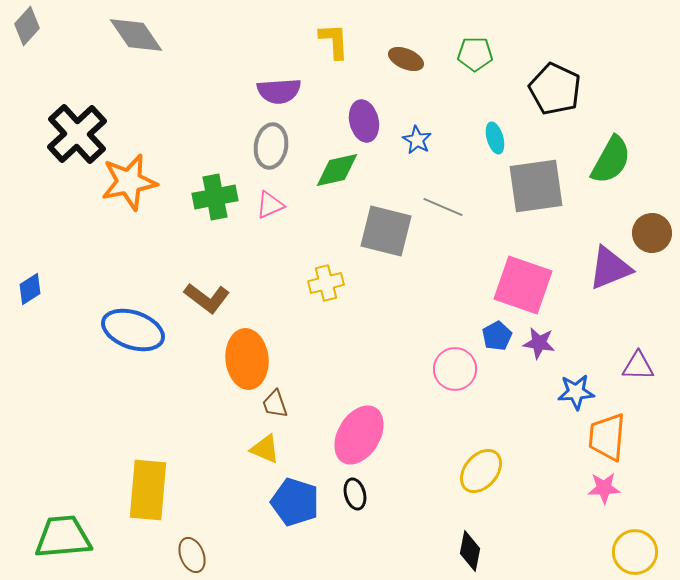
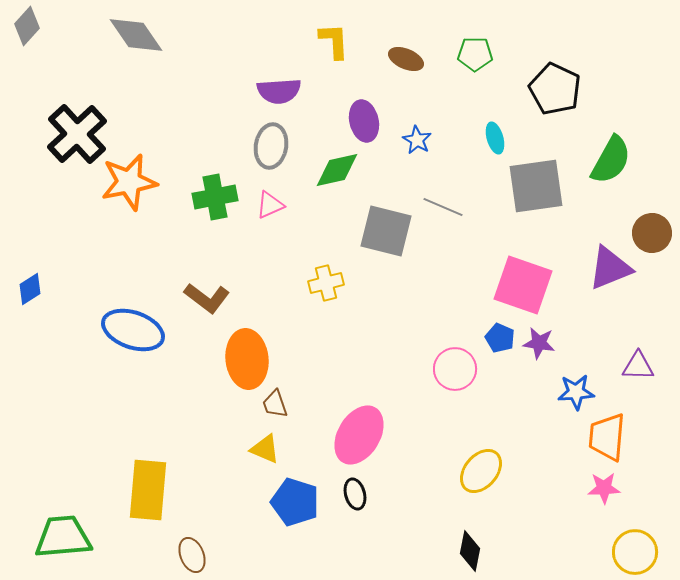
blue pentagon at (497, 336): moved 3 px right, 2 px down; rotated 20 degrees counterclockwise
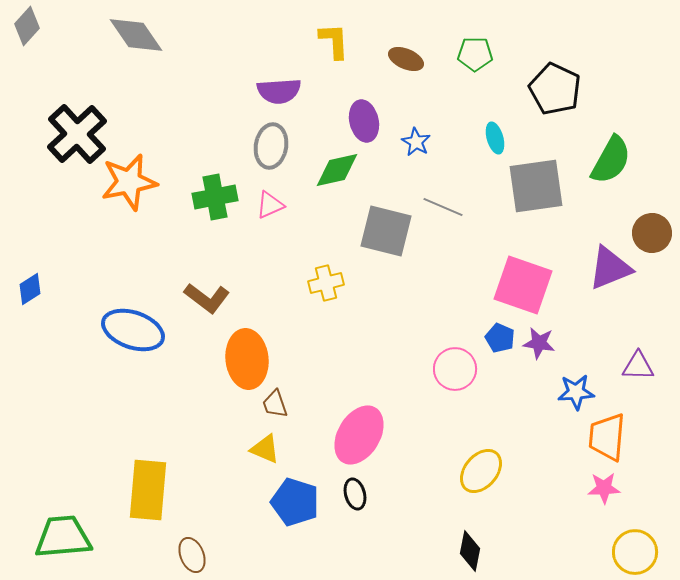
blue star at (417, 140): moved 1 px left, 2 px down
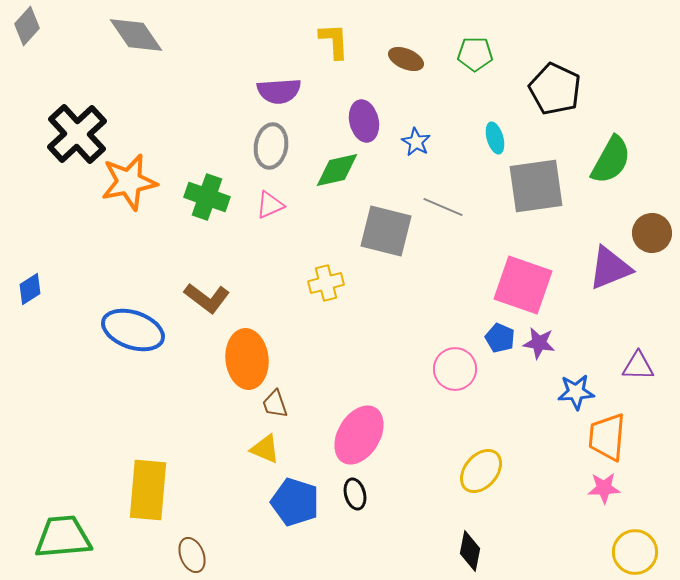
green cross at (215, 197): moved 8 px left; rotated 30 degrees clockwise
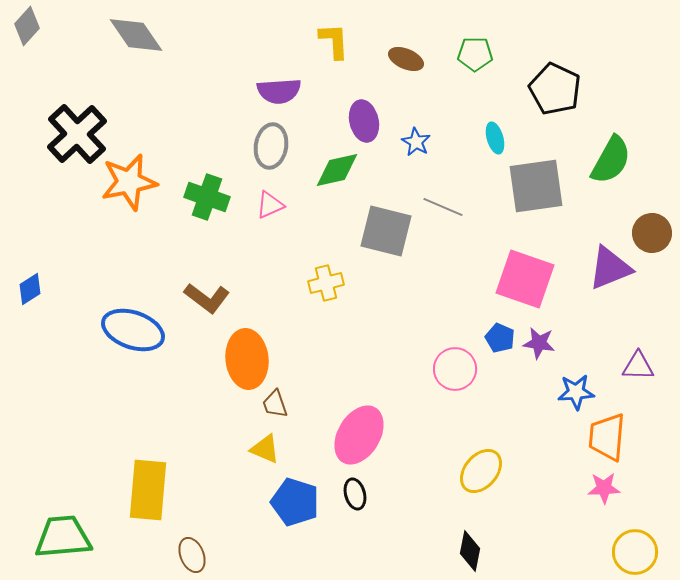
pink square at (523, 285): moved 2 px right, 6 px up
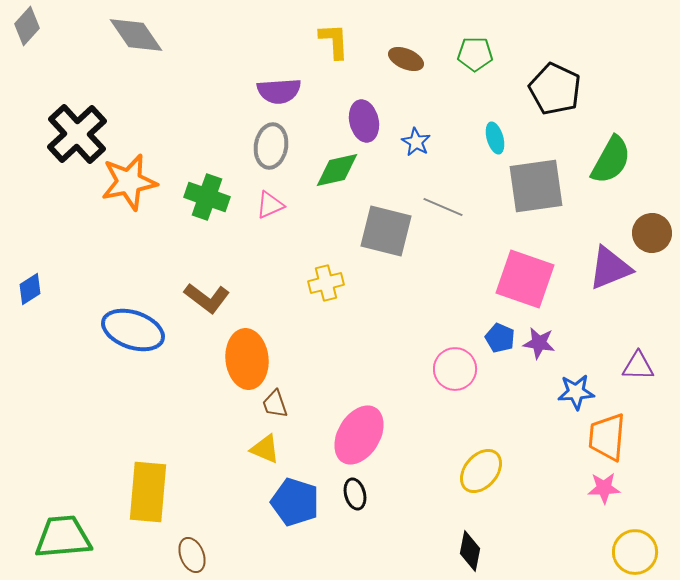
yellow rectangle at (148, 490): moved 2 px down
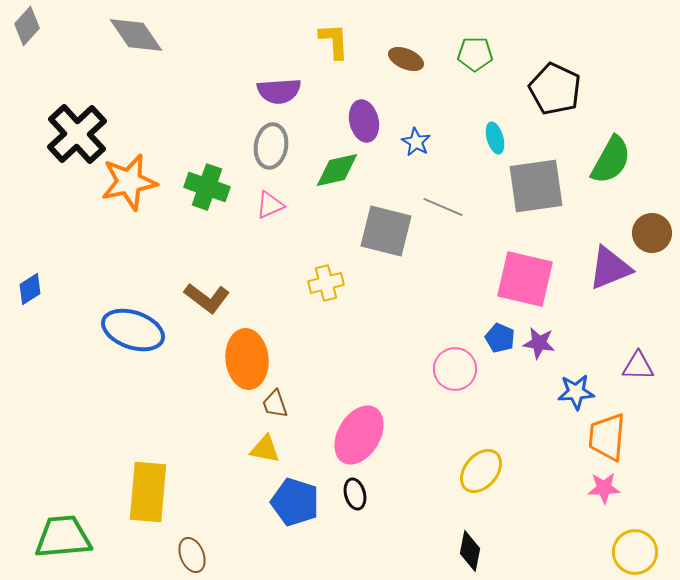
green cross at (207, 197): moved 10 px up
pink square at (525, 279): rotated 6 degrees counterclockwise
yellow triangle at (265, 449): rotated 12 degrees counterclockwise
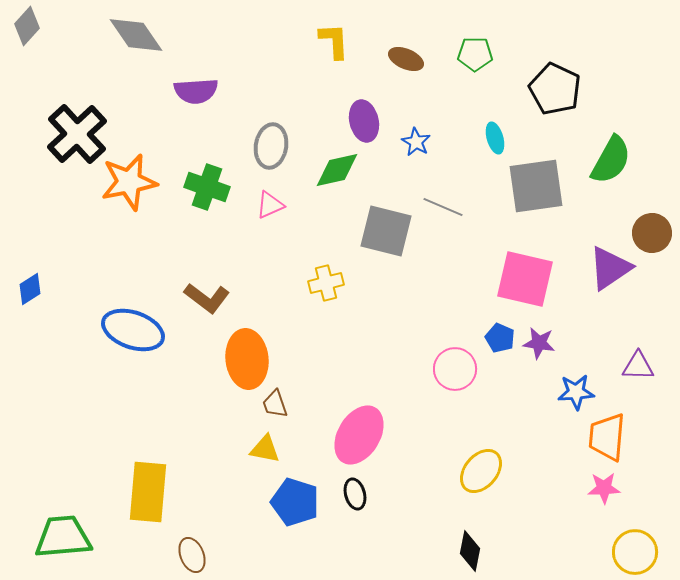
purple semicircle at (279, 91): moved 83 px left
purple triangle at (610, 268): rotated 12 degrees counterclockwise
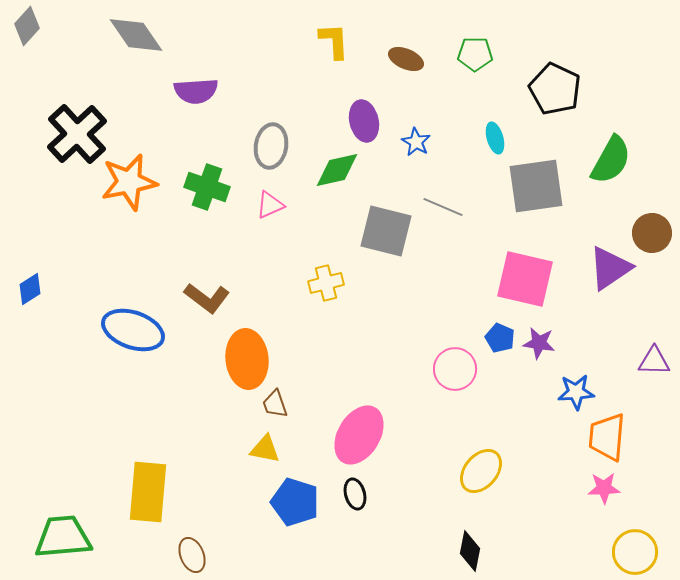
purple triangle at (638, 366): moved 16 px right, 5 px up
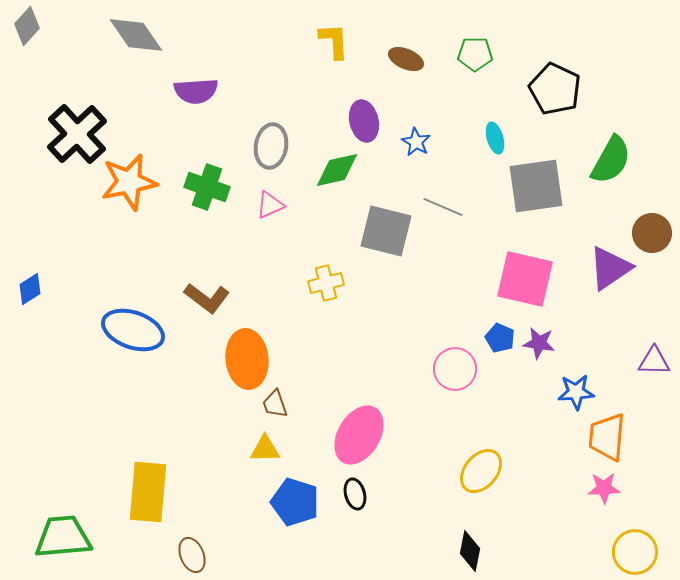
yellow triangle at (265, 449): rotated 12 degrees counterclockwise
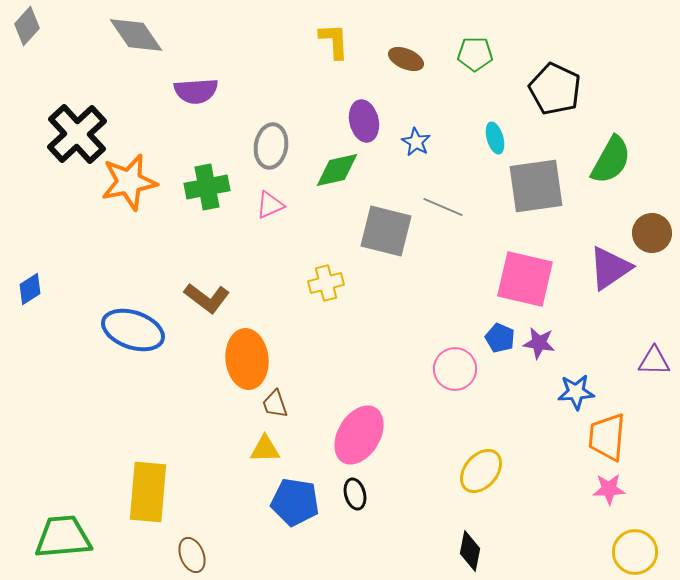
green cross at (207, 187): rotated 30 degrees counterclockwise
pink star at (604, 488): moved 5 px right, 1 px down
blue pentagon at (295, 502): rotated 9 degrees counterclockwise
